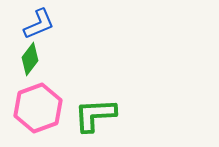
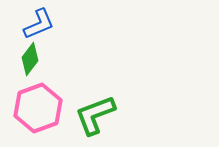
green L-shape: rotated 18 degrees counterclockwise
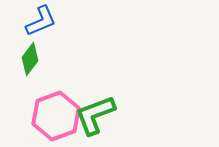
blue L-shape: moved 2 px right, 3 px up
pink hexagon: moved 18 px right, 8 px down
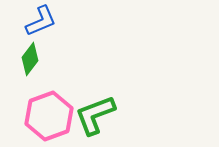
pink hexagon: moved 7 px left
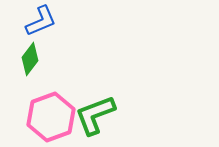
pink hexagon: moved 2 px right, 1 px down
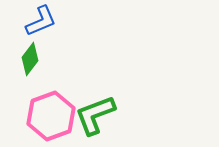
pink hexagon: moved 1 px up
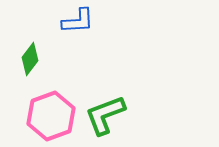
blue L-shape: moved 37 px right; rotated 20 degrees clockwise
green L-shape: moved 10 px right
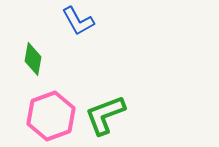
blue L-shape: rotated 64 degrees clockwise
green diamond: moved 3 px right; rotated 28 degrees counterclockwise
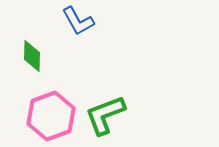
green diamond: moved 1 px left, 3 px up; rotated 8 degrees counterclockwise
